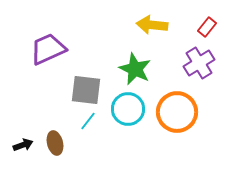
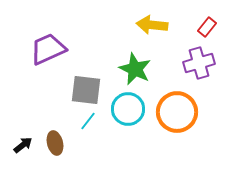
purple cross: rotated 16 degrees clockwise
black arrow: rotated 18 degrees counterclockwise
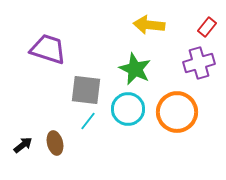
yellow arrow: moved 3 px left
purple trapezoid: rotated 42 degrees clockwise
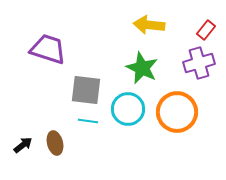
red rectangle: moved 1 px left, 3 px down
green star: moved 7 px right, 1 px up
cyan line: rotated 60 degrees clockwise
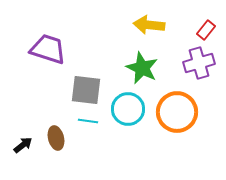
brown ellipse: moved 1 px right, 5 px up
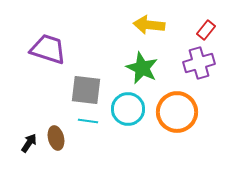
black arrow: moved 6 px right, 2 px up; rotated 18 degrees counterclockwise
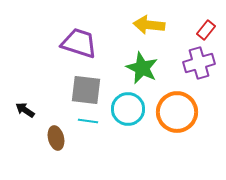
purple trapezoid: moved 31 px right, 6 px up
black arrow: moved 4 px left, 33 px up; rotated 90 degrees counterclockwise
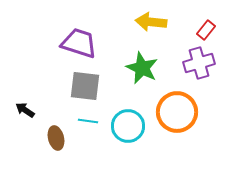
yellow arrow: moved 2 px right, 3 px up
gray square: moved 1 px left, 4 px up
cyan circle: moved 17 px down
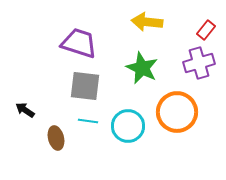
yellow arrow: moved 4 px left
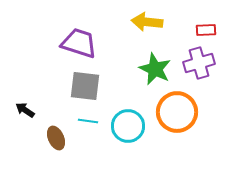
red rectangle: rotated 48 degrees clockwise
green star: moved 13 px right, 1 px down
brown ellipse: rotated 10 degrees counterclockwise
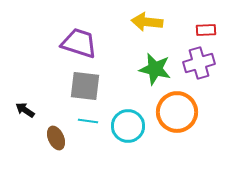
green star: rotated 12 degrees counterclockwise
